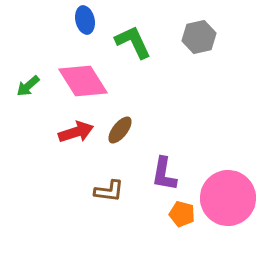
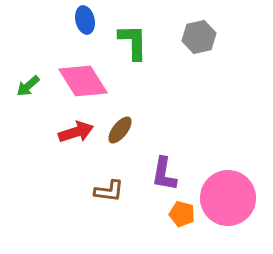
green L-shape: rotated 24 degrees clockwise
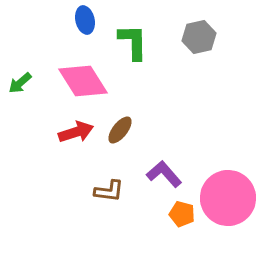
green arrow: moved 8 px left, 3 px up
purple L-shape: rotated 129 degrees clockwise
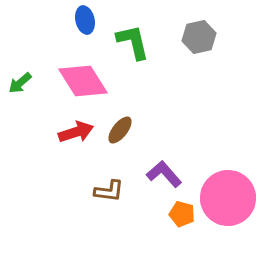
green L-shape: rotated 12 degrees counterclockwise
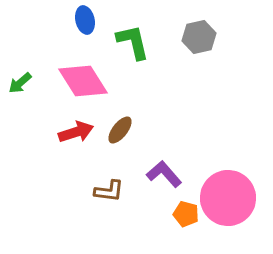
orange pentagon: moved 4 px right
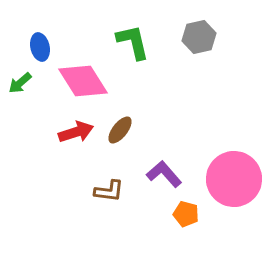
blue ellipse: moved 45 px left, 27 px down
pink circle: moved 6 px right, 19 px up
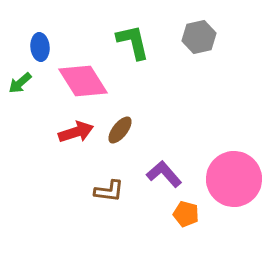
blue ellipse: rotated 8 degrees clockwise
